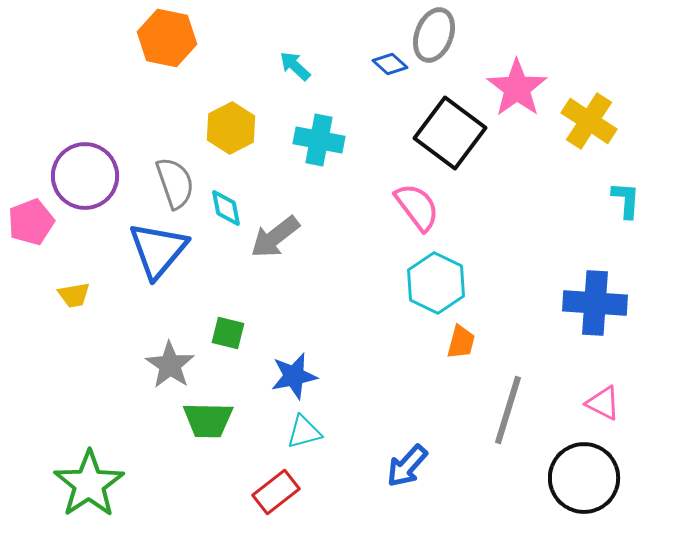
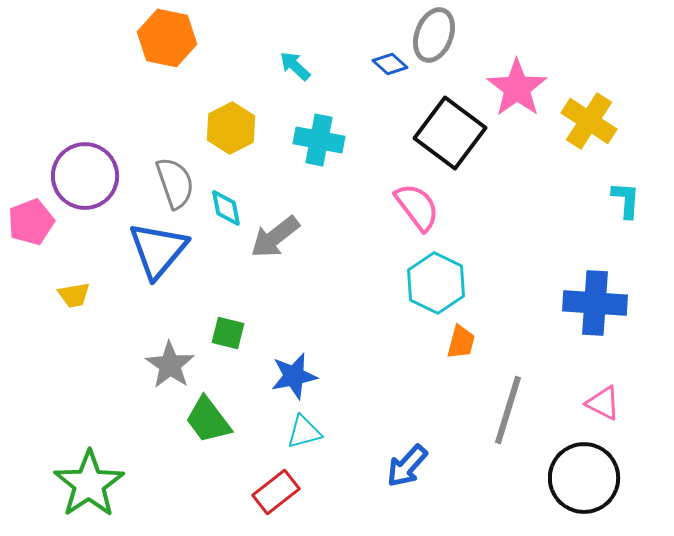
green trapezoid: rotated 52 degrees clockwise
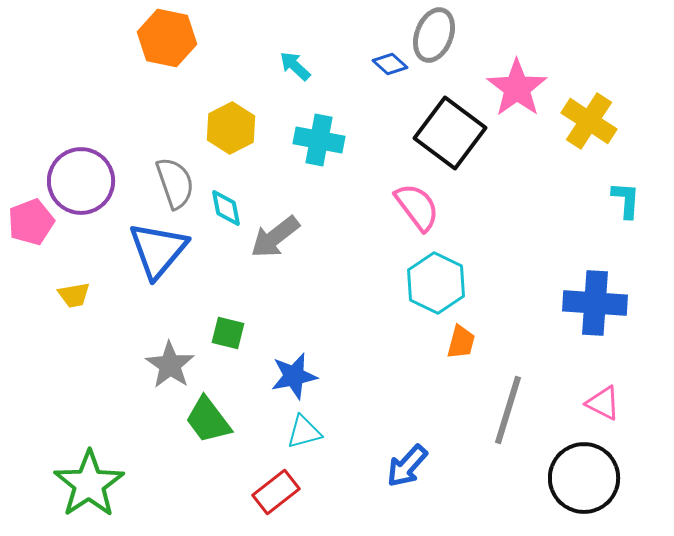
purple circle: moved 4 px left, 5 px down
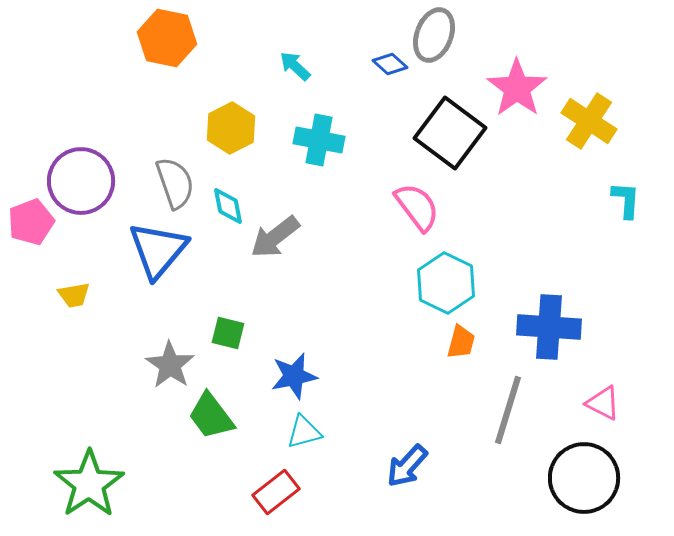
cyan diamond: moved 2 px right, 2 px up
cyan hexagon: moved 10 px right
blue cross: moved 46 px left, 24 px down
green trapezoid: moved 3 px right, 4 px up
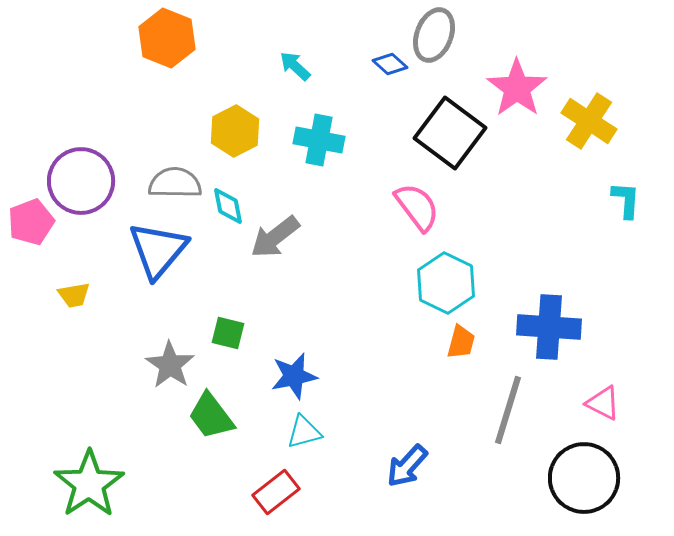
orange hexagon: rotated 10 degrees clockwise
yellow hexagon: moved 4 px right, 3 px down
gray semicircle: rotated 70 degrees counterclockwise
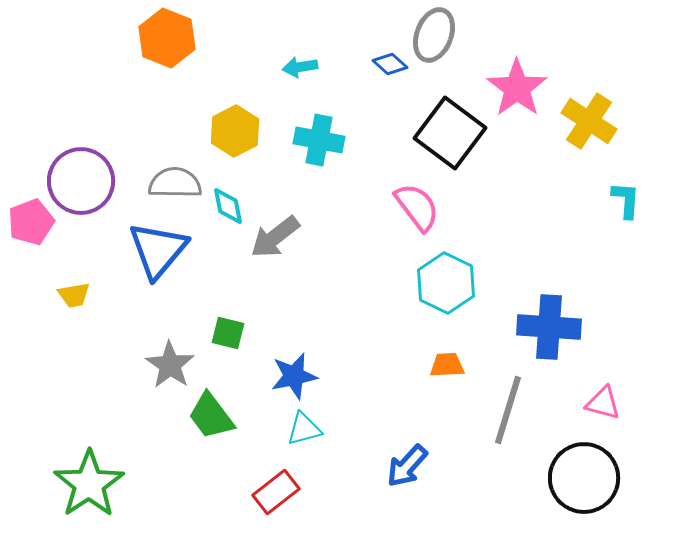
cyan arrow: moved 5 px right, 1 px down; rotated 52 degrees counterclockwise
orange trapezoid: moved 14 px left, 23 px down; rotated 108 degrees counterclockwise
pink triangle: rotated 12 degrees counterclockwise
cyan triangle: moved 3 px up
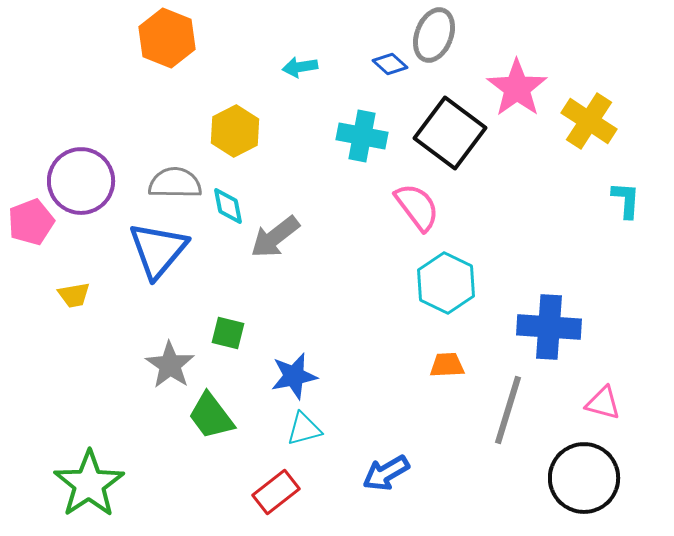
cyan cross: moved 43 px right, 4 px up
blue arrow: moved 21 px left, 7 px down; rotated 18 degrees clockwise
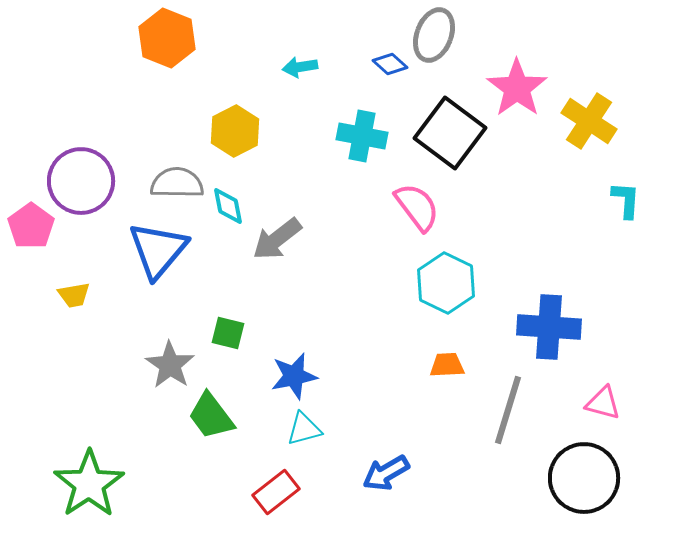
gray semicircle: moved 2 px right
pink pentagon: moved 4 px down; rotated 15 degrees counterclockwise
gray arrow: moved 2 px right, 2 px down
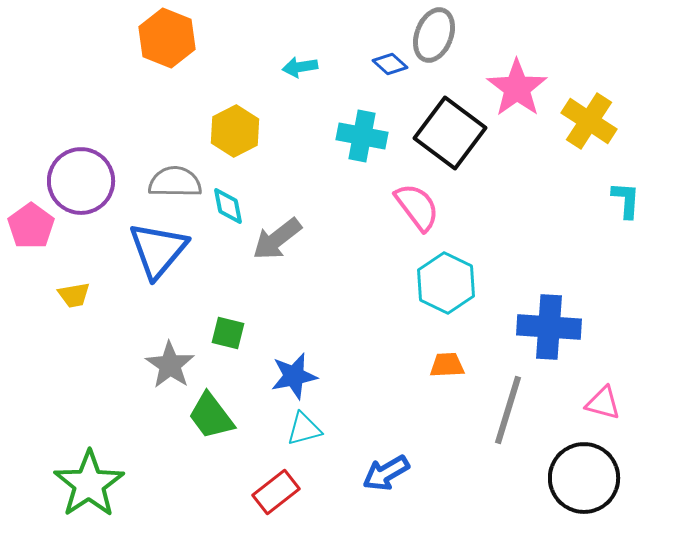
gray semicircle: moved 2 px left, 1 px up
